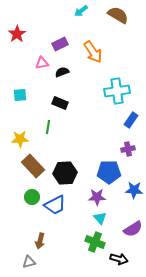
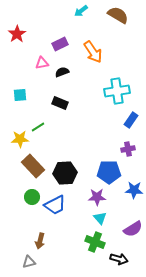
green line: moved 10 px left; rotated 48 degrees clockwise
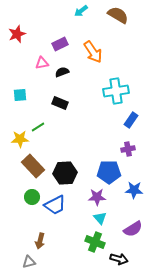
red star: rotated 12 degrees clockwise
cyan cross: moved 1 px left
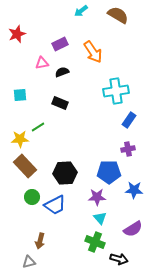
blue rectangle: moved 2 px left
brown rectangle: moved 8 px left
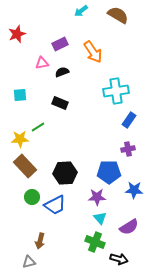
purple semicircle: moved 4 px left, 2 px up
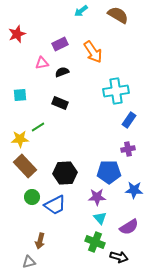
black arrow: moved 2 px up
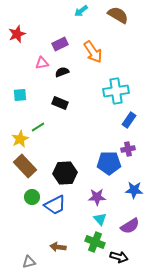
yellow star: rotated 24 degrees counterclockwise
blue pentagon: moved 9 px up
cyan triangle: moved 1 px down
purple semicircle: moved 1 px right, 1 px up
brown arrow: moved 18 px right, 6 px down; rotated 84 degrees clockwise
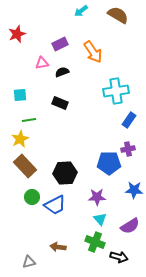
green line: moved 9 px left, 7 px up; rotated 24 degrees clockwise
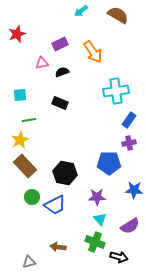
yellow star: moved 1 px down
purple cross: moved 1 px right, 6 px up
black hexagon: rotated 15 degrees clockwise
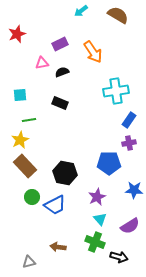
purple star: rotated 24 degrees counterclockwise
